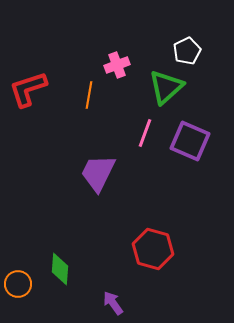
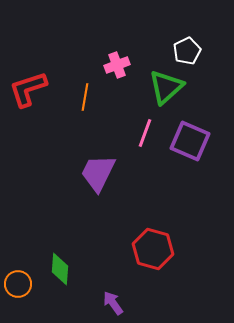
orange line: moved 4 px left, 2 px down
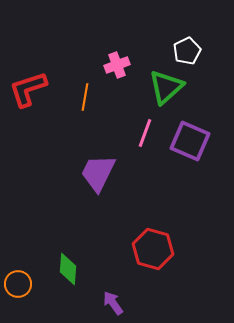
green diamond: moved 8 px right
